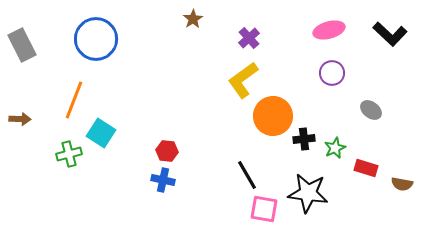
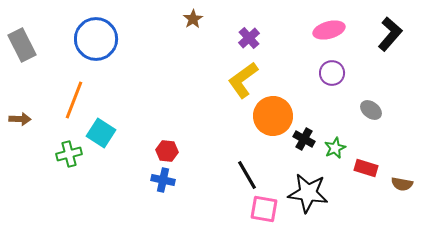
black L-shape: rotated 92 degrees counterclockwise
black cross: rotated 35 degrees clockwise
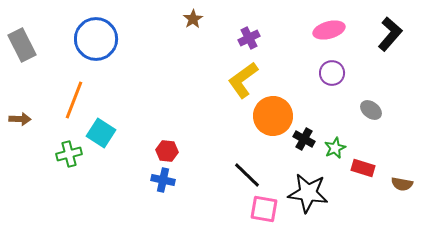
purple cross: rotated 15 degrees clockwise
red rectangle: moved 3 px left
black line: rotated 16 degrees counterclockwise
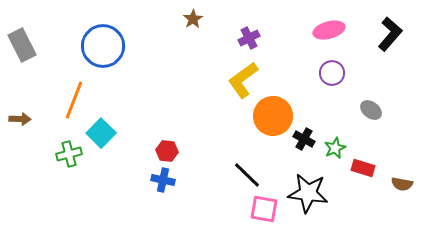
blue circle: moved 7 px right, 7 px down
cyan square: rotated 12 degrees clockwise
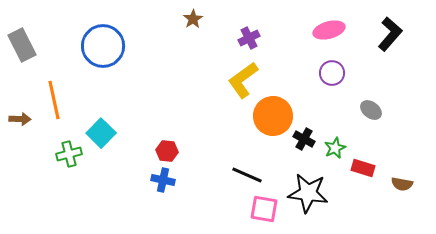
orange line: moved 20 px left; rotated 33 degrees counterclockwise
black line: rotated 20 degrees counterclockwise
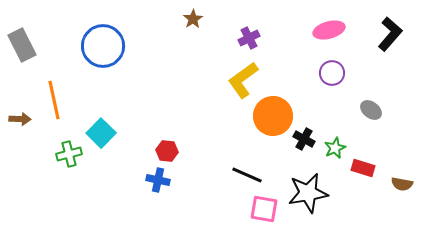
blue cross: moved 5 px left
black star: rotated 18 degrees counterclockwise
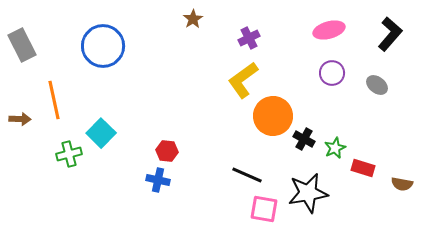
gray ellipse: moved 6 px right, 25 px up
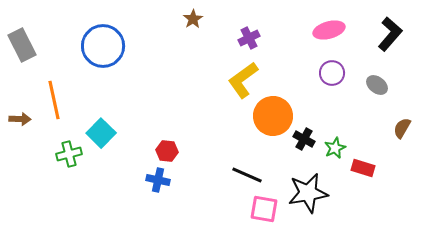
brown semicircle: moved 56 px up; rotated 110 degrees clockwise
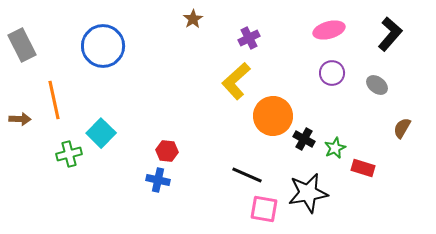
yellow L-shape: moved 7 px left, 1 px down; rotated 6 degrees counterclockwise
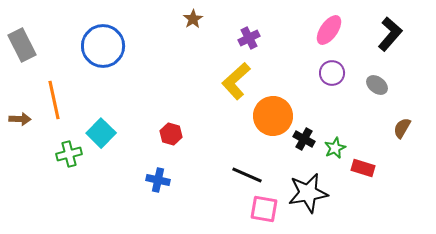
pink ellipse: rotated 40 degrees counterclockwise
red hexagon: moved 4 px right, 17 px up; rotated 10 degrees clockwise
